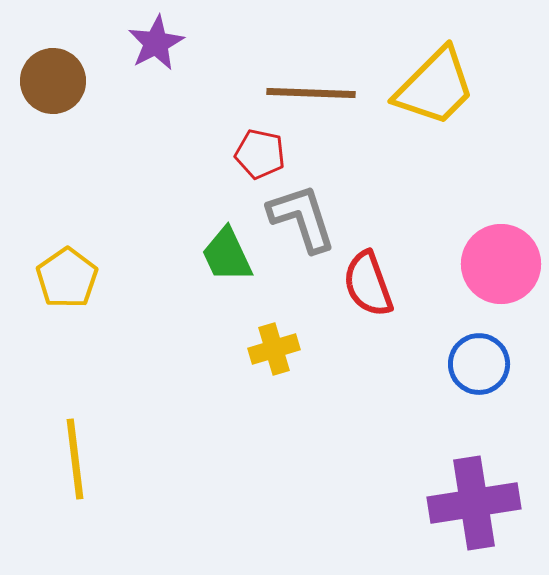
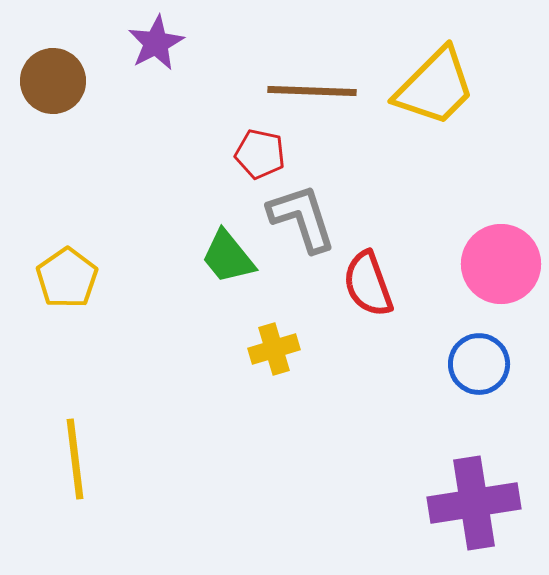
brown line: moved 1 px right, 2 px up
green trapezoid: moved 1 px right, 2 px down; rotated 14 degrees counterclockwise
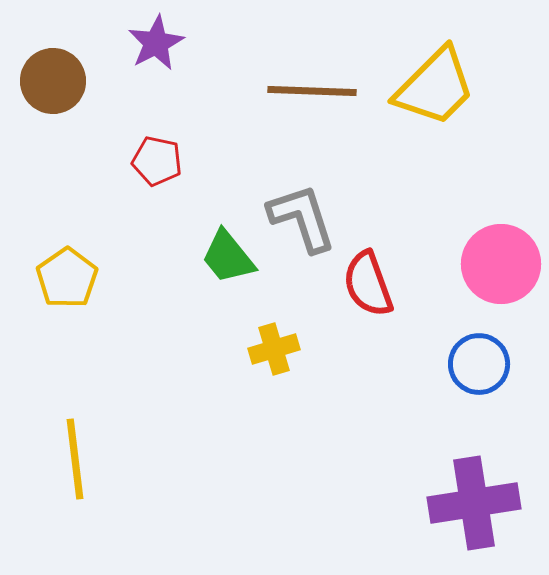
red pentagon: moved 103 px left, 7 px down
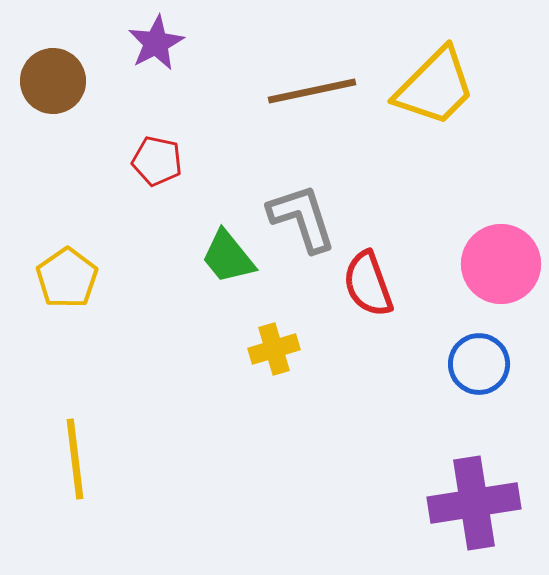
brown line: rotated 14 degrees counterclockwise
